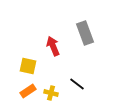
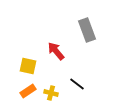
gray rectangle: moved 2 px right, 3 px up
red arrow: moved 3 px right, 5 px down; rotated 18 degrees counterclockwise
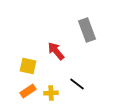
yellow cross: rotated 16 degrees counterclockwise
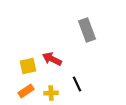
red arrow: moved 4 px left, 8 px down; rotated 24 degrees counterclockwise
yellow square: rotated 24 degrees counterclockwise
black line: rotated 28 degrees clockwise
orange rectangle: moved 2 px left
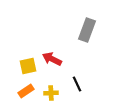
gray rectangle: rotated 40 degrees clockwise
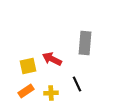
gray rectangle: moved 2 px left, 13 px down; rotated 15 degrees counterclockwise
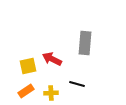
black line: rotated 49 degrees counterclockwise
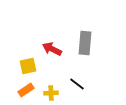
red arrow: moved 10 px up
black line: rotated 21 degrees clockwise
orange rectangle: moved 1 px up
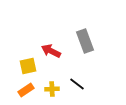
gray rectangle: moved 2 px up; rotated 25 degrees counterclockwise
red arrow: moved 1 px left, 2 px down
yellow cross: moved 1 px right, 4 px up
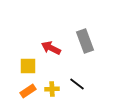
red arrow: moved 3 px up
yellow square: rotated 12 degrees clockwise
orange rectangle: moved 2 px right, 1 px down
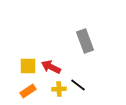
red arrow: moved 19 px down
black line: moved 1 px right, 1 px down
yellow cross: moved 7 px right
